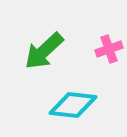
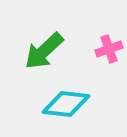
cyan diamond: moved 7 px left, 1 px up
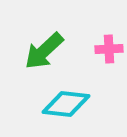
pink cross: rotated 16 degrees clockwise
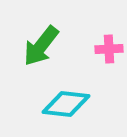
green arrow: moved 3 px left, 5 px up; rotated 9 degrees counterclockwise
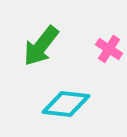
pink cross: rotated 36 degrees clockwise
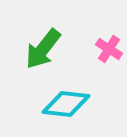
green arrow: moved 2 px right, 3 px down
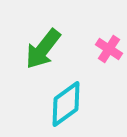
cyan diamond: rotated 42 degrees counterclockwise
